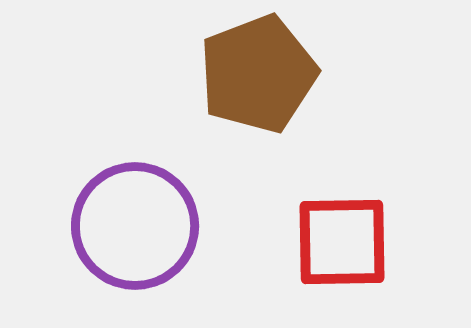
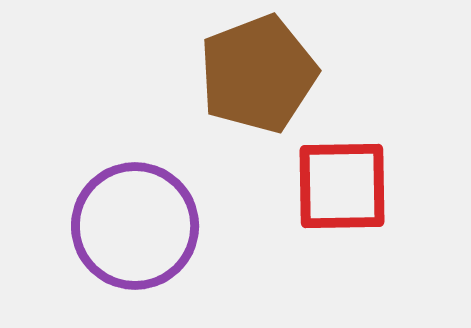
red square: moved 56 px up
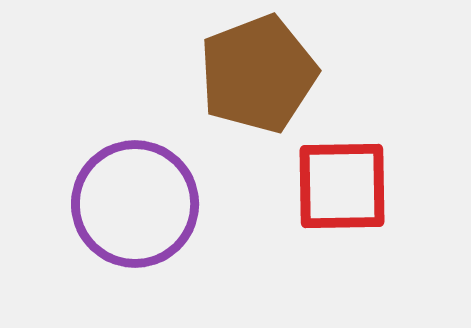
purple circle: moved 22 px up
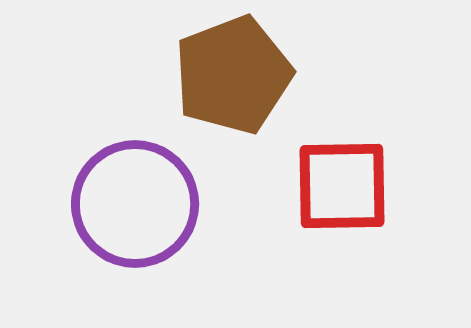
brown pentagon: moved 25 px left, 1 px down
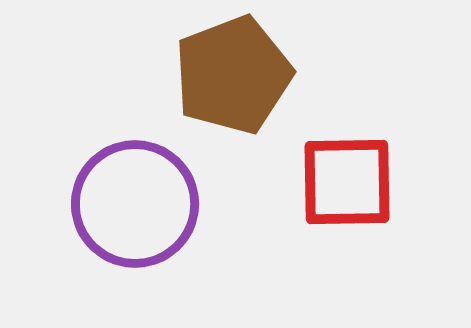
red square: moved 5 px right, 4 px up
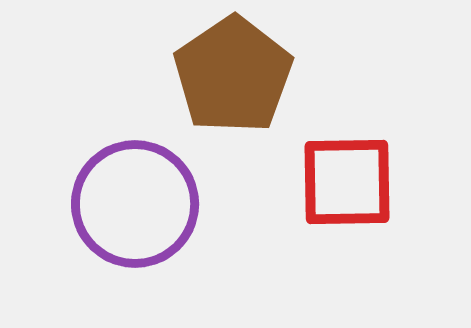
brown pentagon: rotated 13 degrees counterclockwise
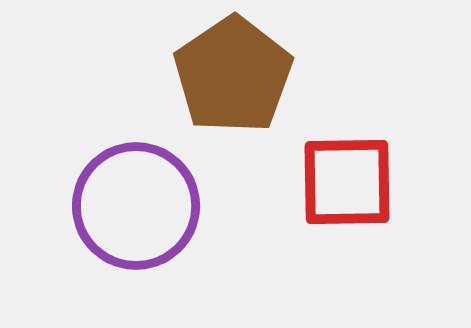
purple circle: moved 1 px right, 2 px down
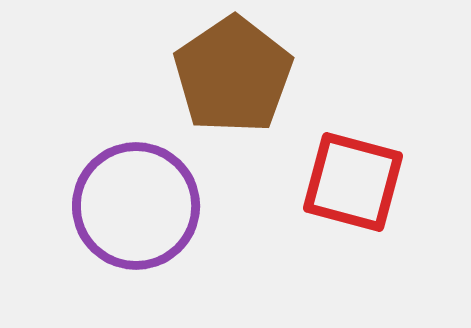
red square: moved 6 px right; rotated 16 degrees clockwise
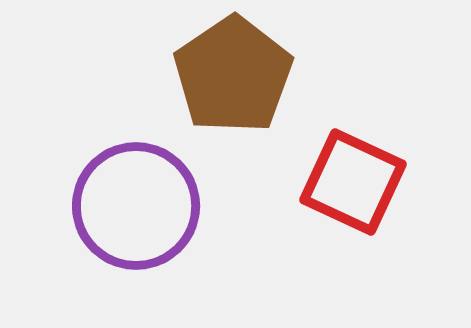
red square: rotated 10 degrees clockwise
